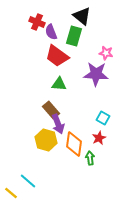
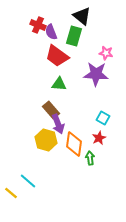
red cross: moved 1 px right, 3 px down
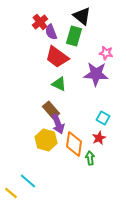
red cross: moved 2 px right, 3 px up; rotated 28 degrees clockwise
red trapezoid: moved 1 px down
green triangle: rotated 21 degrees clockwise
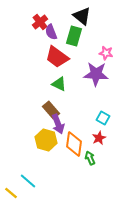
green arrow: rotated 16 degrees counterclockwise
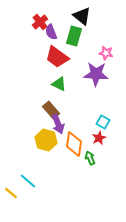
cyan square: moved 4 px down
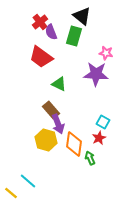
red trapezoid: moved 16 px left
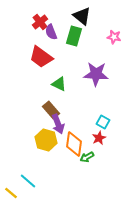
pink star: moved 8 px right, 16 px up
green arrow: moved 3 px left, 1 px up; rotated 96 degrees counterclockwise
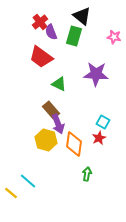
green arrow: moved 17 px down; rotated 128 degrees clockwise
